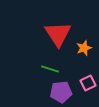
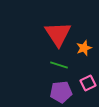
green line: moved 9 px right, 4 px up
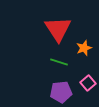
red triangle: moved 5 px up
green line: moved 3 px up
pink square: rotated 14 degrees counterclockwise
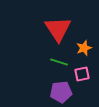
pink square: moved 6 px left, 9 px up; rotated 28 degrees clockwise
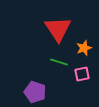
purple pentagon: moved 26 px left; rotated 25 degrees clockwise
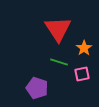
orange star: rotated 14 degrees counterclockwise
purple pentagon: moved 2 px right, 4 px up
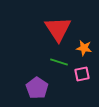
orange star: rotated 28 degrees counterclockwise
purple pentagon: rotated 15 degrees clockwise
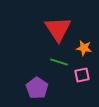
pink square: moved 1 px down
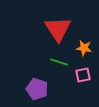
pink square: moved 1 px right
purple pentagon: moved 1 px down; rotated 15 degrees counterclockwise
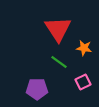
green line: rotated 18 degrees clockwise
pink square: moved 7 px down; rotated 14 degrees counterclockwise
purple pentagon: rotated 20 degrees counterclockwise
